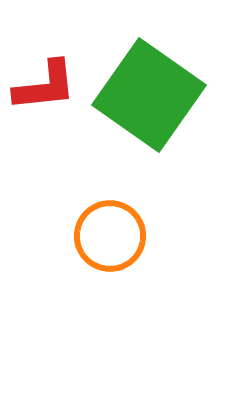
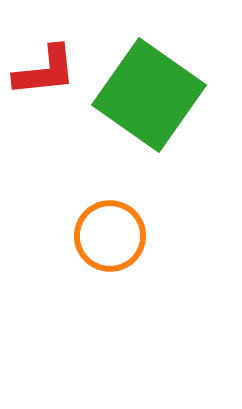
red L-shape: moved 15 px up
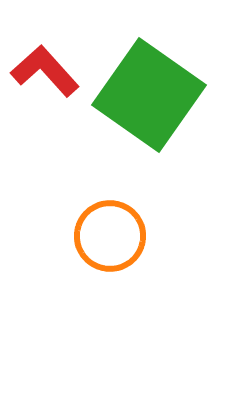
red L-shape: rotated 126 degrees counterclockwise
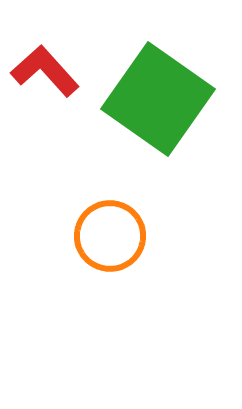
green square: moved 9 px right, 4 px down
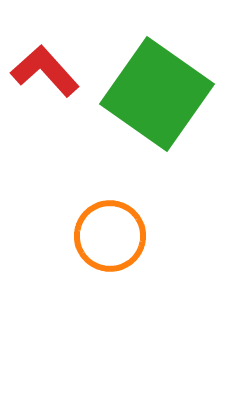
green square: moved 1 px left, 5 px up
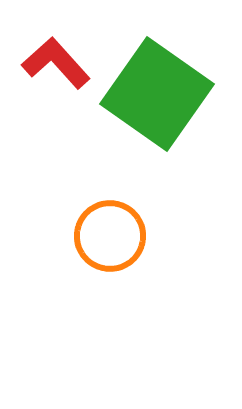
red L-shape: moved 11 px right, 8 px up
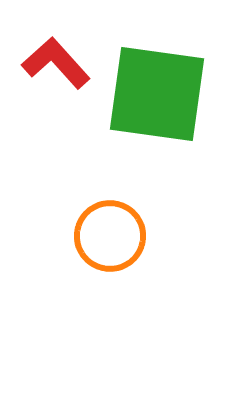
green square: rotated 27 degrees counterclockwise
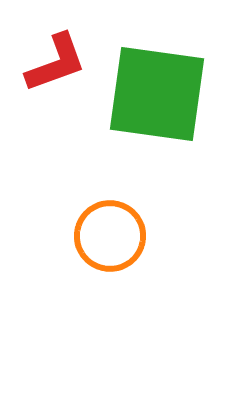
red L-shape: rotated 112 degrees clockwise
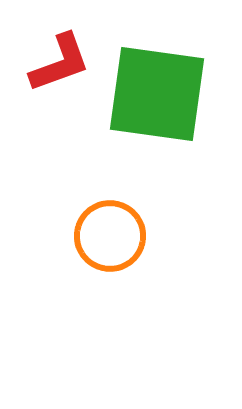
red L-shape: moved 4 px right
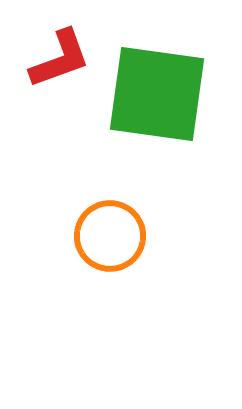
red L-shape: moved 4 px up
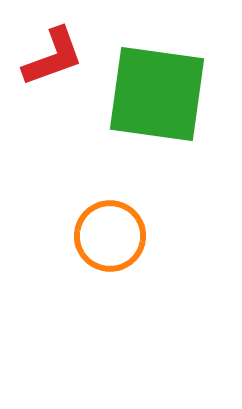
red L-shape: moved 7 px left, 2 px up
